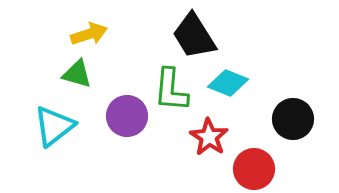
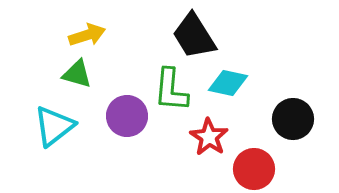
yellow arrow: moved 2 px left, 1 px down
cyan diamond: rotated 9 degrees counterclockwise
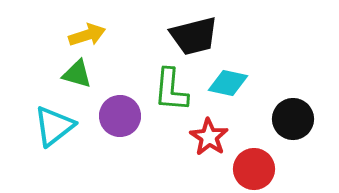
black trapezoid: rotated 72 degrees counterclockwise
purple circle: moved 7 px left
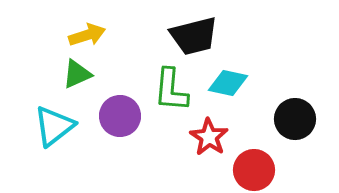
green triangle: rotated 40 degrees counterclockwise
black circle: moved 2 px right
red circle: moved 1 px down
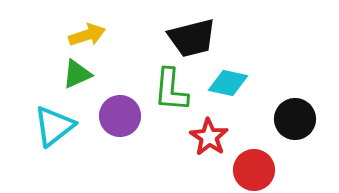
black trapezoid: moved 2 px left, 2 px down
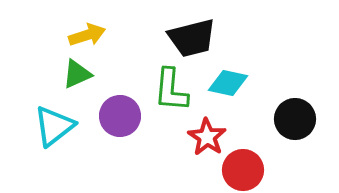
red star: moved 2 px left
red circle: moved 11 px left
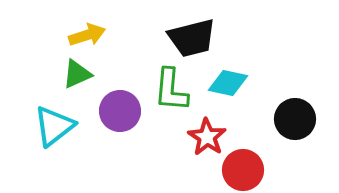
purple circle: moved 5 px up
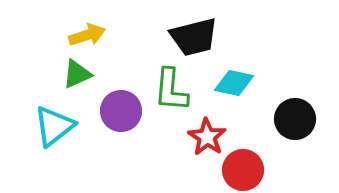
black trapezoid: moved 2 px right, 1 px up
cyan diamond: moved 6 px right
purple circle: moved 1 px right
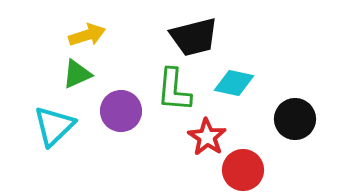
green L-shape: moved 3 px right
cyan triangle: rotated 6 degrees counterclockwise
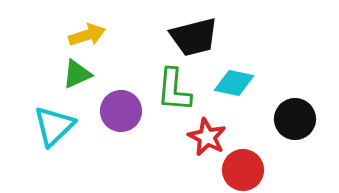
red star: rotated 6 degrees counterclockwise
